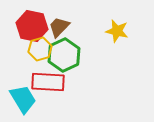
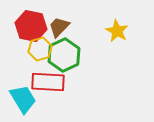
red hexagon: moved 1 px left
yellow star: rotated 15 degrees clockwise
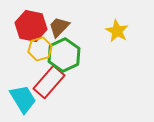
red rectangle: moved 1 px right; rotated 52 degrees counterclockwise
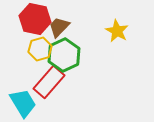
red hexagon: moved 4 px right, 7 px up
cyan trapezoid: moved 4 px down
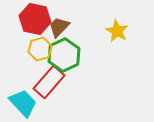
cyan trapezoid: rotated 12 degrees counterclockwise
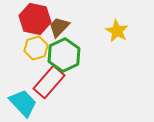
yellow hexagon: moved 4 px left, 1 px up
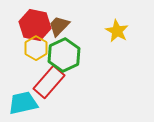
red hexagon: moved 6 px down
brown trapezoid: moved 1 px up
yellow hexagon: rotated 15 degrees counterclockwise
cyan trapezoid: rotated 60 degrees counterclockwise
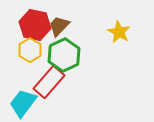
yellow star: moved 2 px right, 1 px down
yellow hexagon: moved 6 px left, 2 px down
cyan trapezoid: rotated 40 degrees counterclockwise
